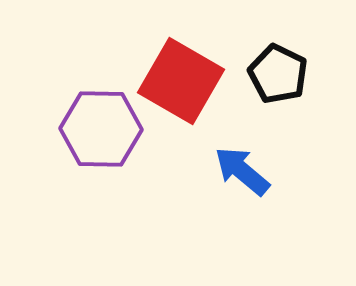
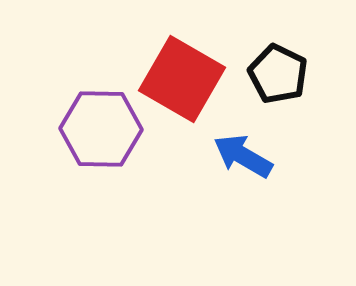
red square: moved 1 px right, 2 px up
blue arrow: moved 1 px right, 15 px up; rotated 10 degrees counterclockwise
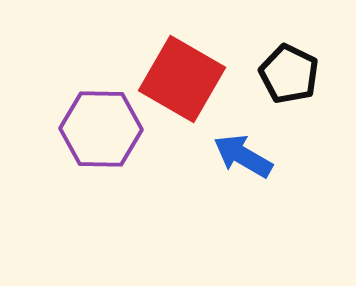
black pentagon: moved 11 px right
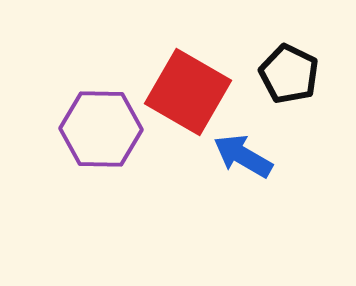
red square: moved 6 px right, 13 px down
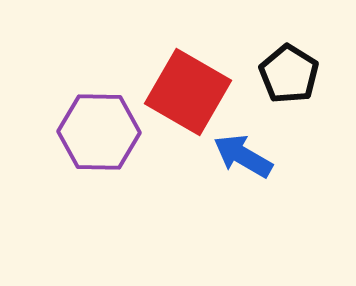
black pentagon: rotated 6 degrees clockwise
purple hexagon: moved 2 px left, 3 px down
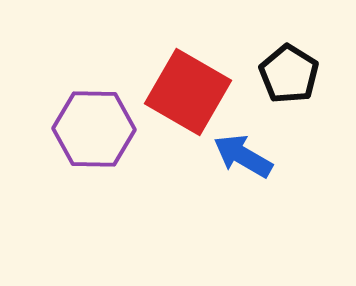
purple hexagon: moved 5 px left, 3 px up
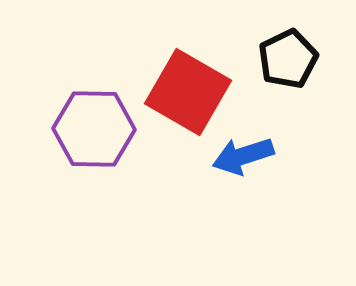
black pentagon: moved 1 px left, 15 px up; rotated 14 degrees clockwise
blue arrow: rotated 48 degrees counterclockwise
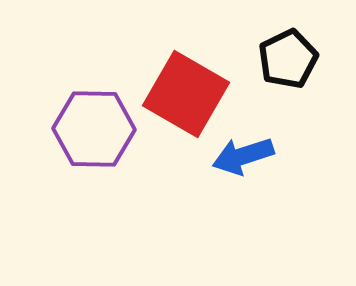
red square: moved 2 px left, 2 px down
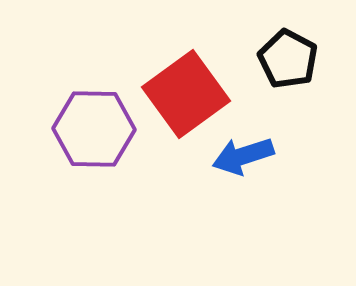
black pentagon: rotated 18 degrees counterclockwise
red square: rotated 24 degrees clockwise
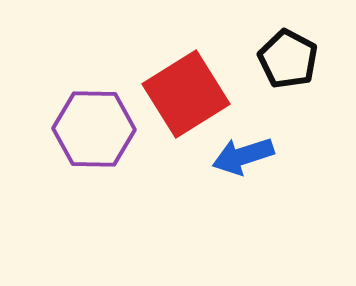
red square: rotated 4 degrees clockwise
